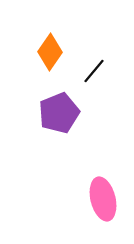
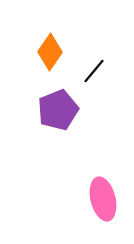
purple pentagon: moved 1 px left, 3 px up
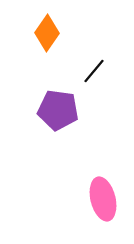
orange diamond: moved 3 px left, 19 px up
purple pentagon: rotated 30 degrees clockwise
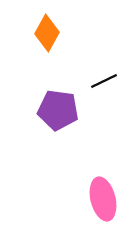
orange diamond: rotated 6 degrees counterclockwise
black line: moved 10 px right, 10 px down; rotated 24 degrees clockwise
